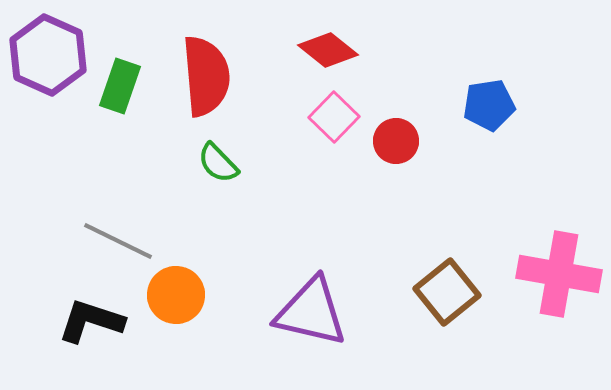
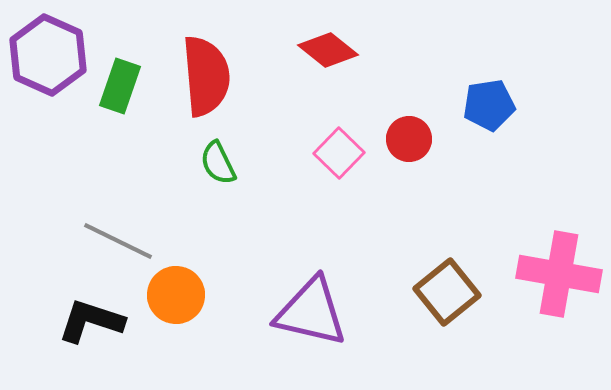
pink square: moved 5 px right, 36 px down
red circle: moved 13 px right, 2 px up
green semicircle: rotated 18 degrees clockwise
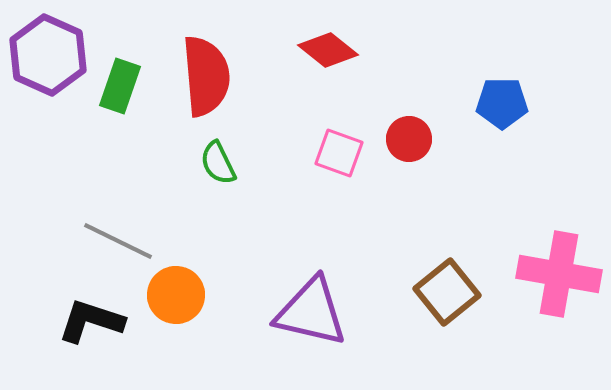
blue pentagon: moved 13 px right, 2 px up; rotated 9 degrees clockwise
pink square: rotated 24 degrees counterclockwise
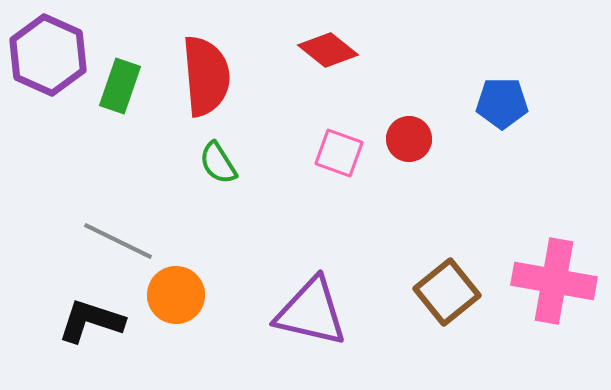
green semicircle: rotated 6 degrees counterclockwise
pink cross: moved 5 px left, 7 px down
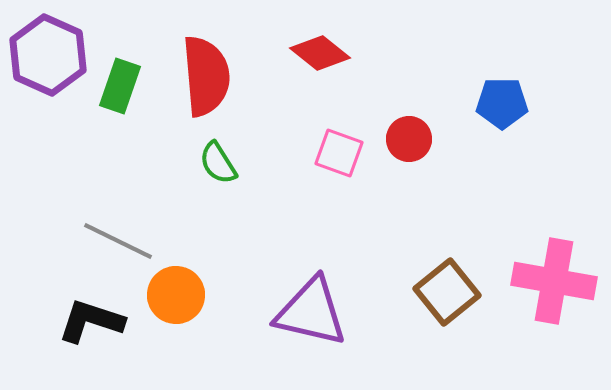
red diamond: moved 8 px left, 3 px down
